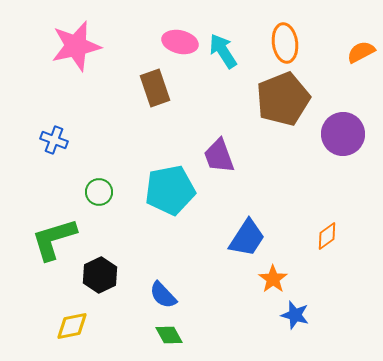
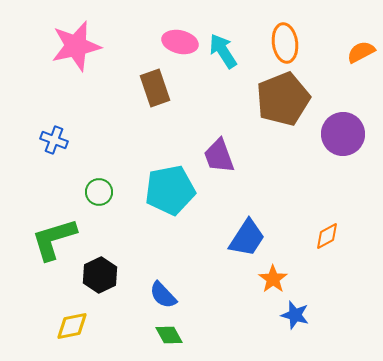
orange diamond: rotated 8 degrees clockwise
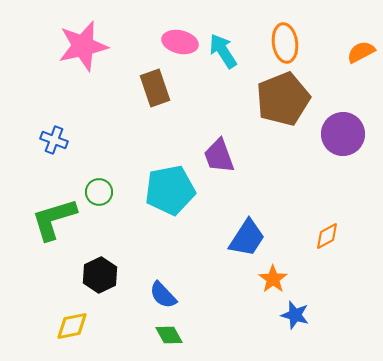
pink star: moved 7 px right
green L-shape: moved 20 px up
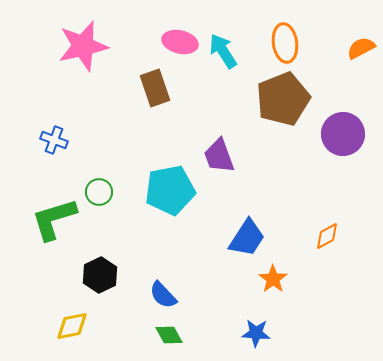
orange semicircle: moved 4 px up
blue star: moved 39 px left, 18 px down; rotated 12 degrees counterclockwise
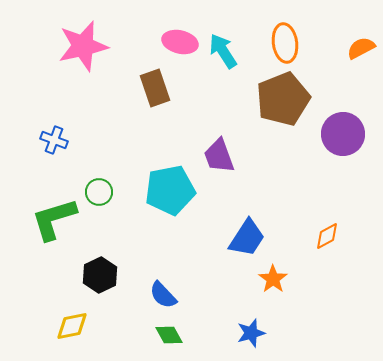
blue star: moved 5 px left; rotated 20 degrees counterclockwise
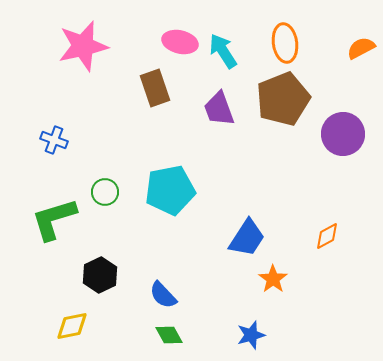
purple trapezoid: moved 47 px up
green circle: moved 6 px right
blue star: moved 2 px down
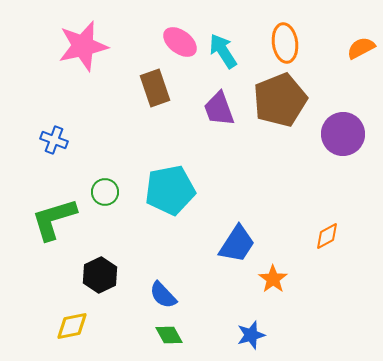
pink ellipse: rotated 24 degrees clockwise
brown pentagon: moved 3 px left, 1 px down
blue trapezoid: moved 10 px left, 6 px down
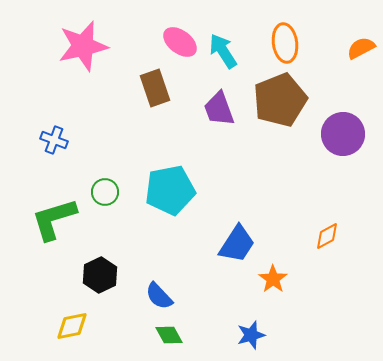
blue semicircle: moved 4 px left, 1 px down
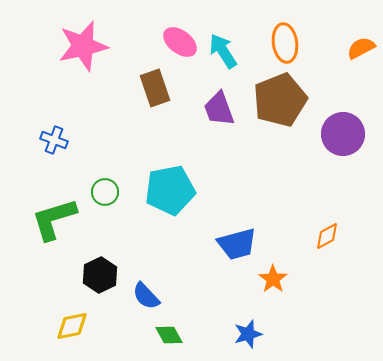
blue trapezoid: rotated 42 degrees clockwise
blue semicircle: moved 13 px left
blue star: moved 3 px left, 1 px up
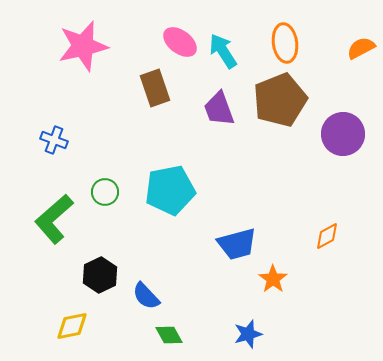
green L-shape: rotated 24 degrees counterclockwise
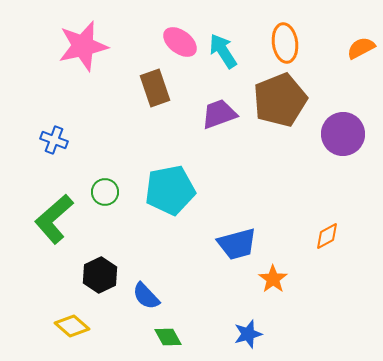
purple trapezoid: moved 5 px down; rotated 90 degrees clockwise
yellow diamond: rotated 52 degrees clockwise
green diamond: moved 1 px left, 2 px down
